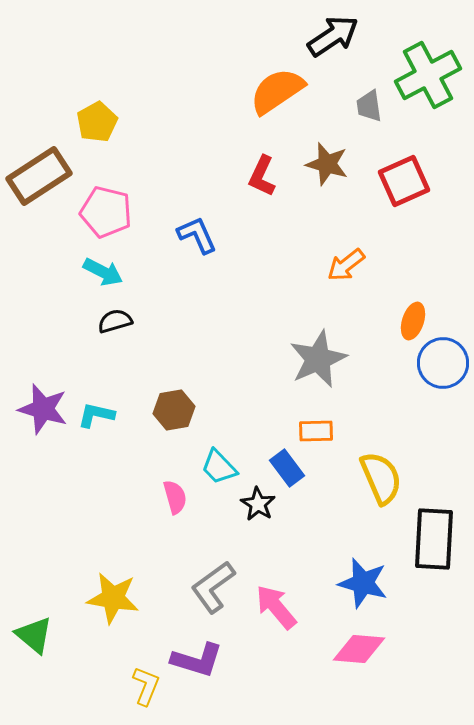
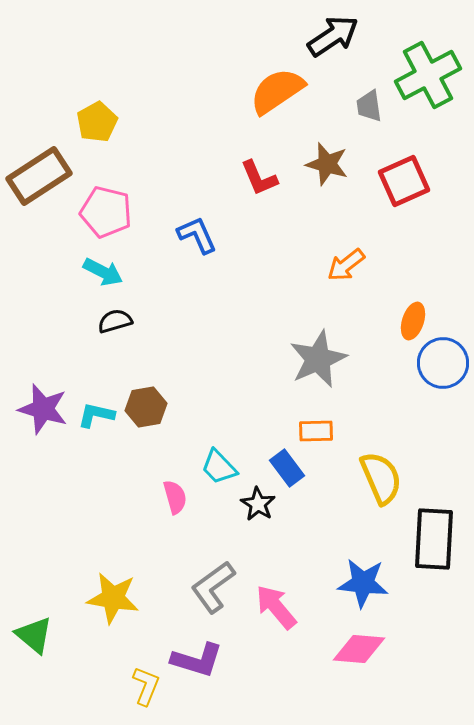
red L-shape: moved 3 px left, 2 px down; rotated 48 degrees counterclockwise
brown hexagon: moved 28 px left, 3 px up
blue star: rotated 9 degrees counterclockwise
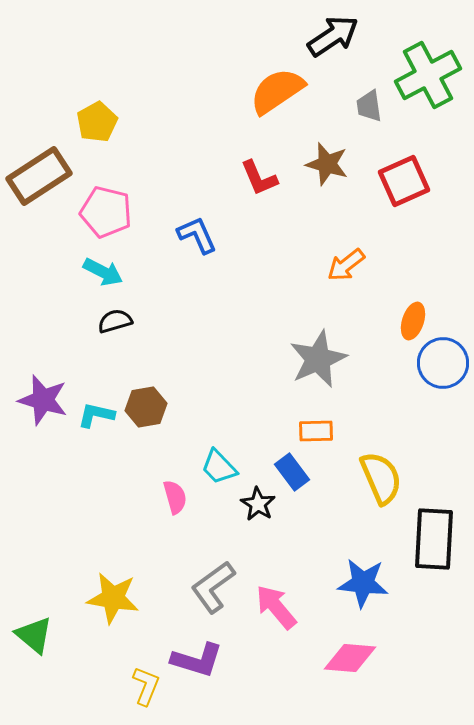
purple star: moved 9 px up
blue rectangle: moved 5 px right, 4 px down
pink diamond: moved 9 px left, 9 px down
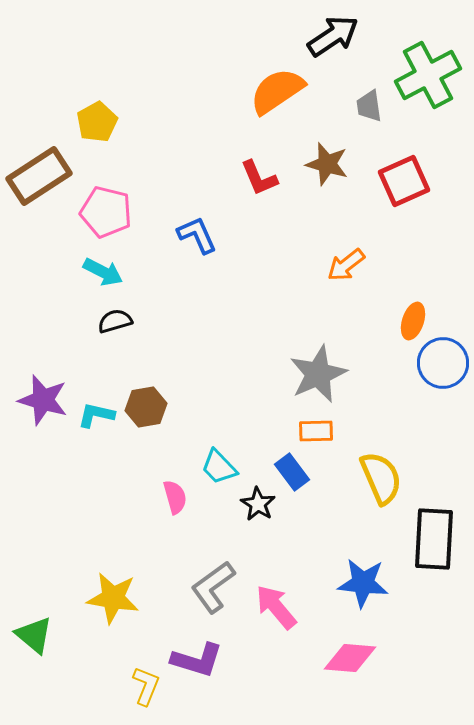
gray star: moved 15 px down
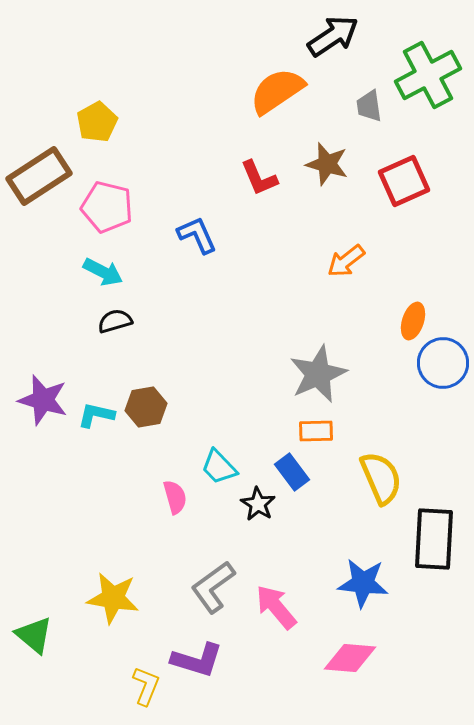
pink pentagon: moved 1 px right, 5 px up
orange arrow: moved 4 px up
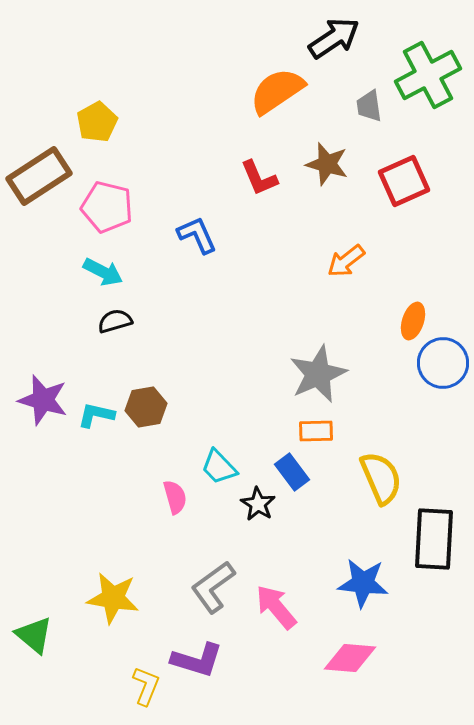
black arrow: moved 1 px right, 2 px down
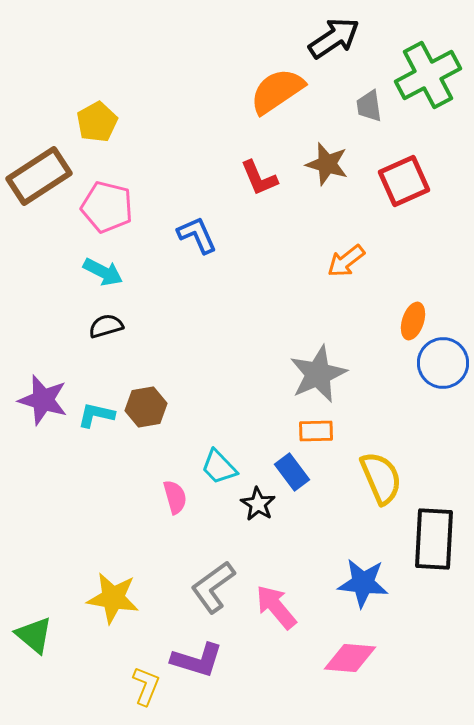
black semicircle: moved 9 px left, 5 px down
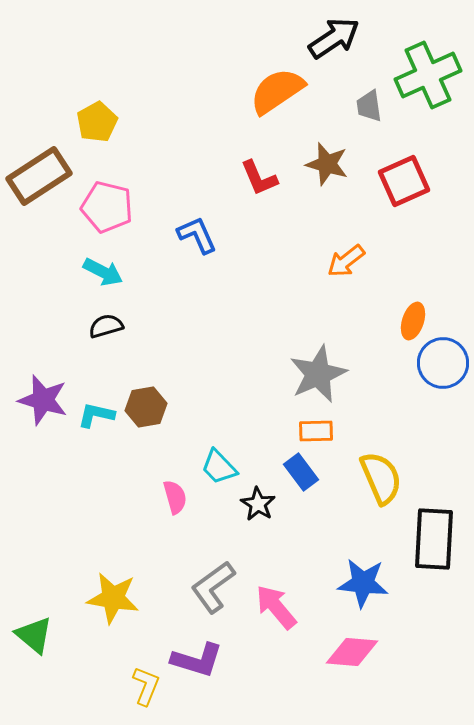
green cross: rotated 4 degrees clockwise
blue rectangle: moved 9 px right
pink diamond: moved 2 px right, 6 px up
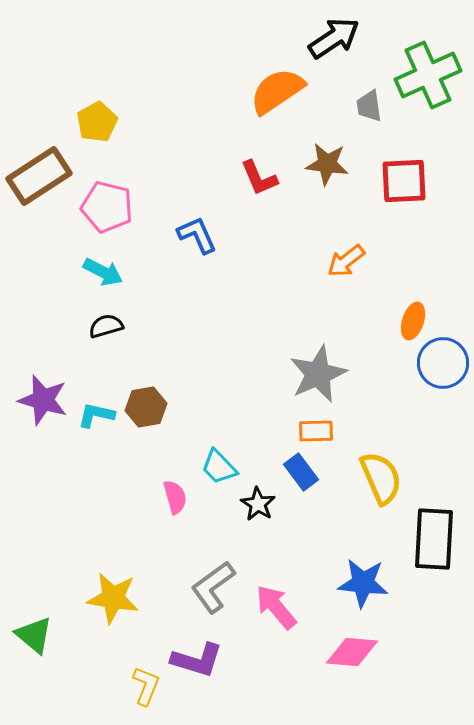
brown star: rotated 9 degrees counterclockwise
red square: rotated 21 degrees clockwise
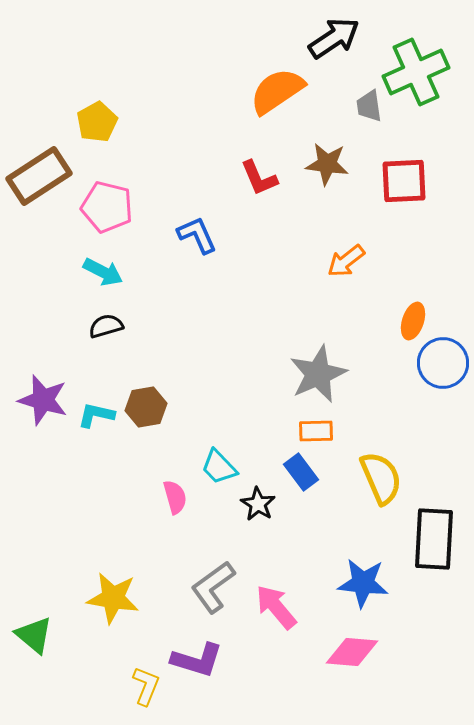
green cross: moved 12 px left, 3 px up
